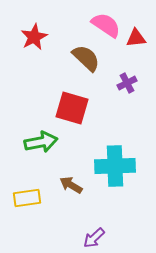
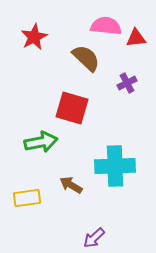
pink semicircle: moved 1 px down; rotated 28 degrees counterclockwise
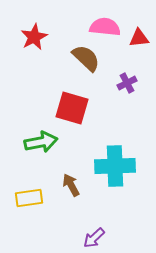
pink semicircle: moved 1 px left, 1 px down
red triangle: moved 3 px right
brown arrow: rotated 30 degrees clockwise
yellow rectangle: moved 2 px right
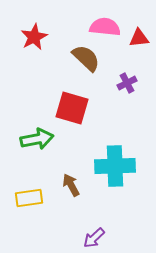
green arrow: moved 4 px left, 3 px up
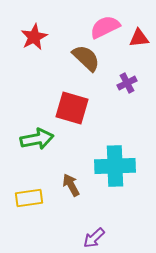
pink semicircle: rotated 32 degrees counterclockwise
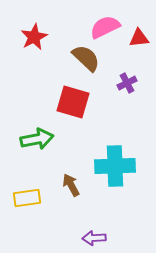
red square: moved 1 px right, 6 px up
yellow rectangle: moved 2 px left
purple arrow: rotated 40 degrees clockwise
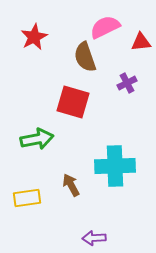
red triangle: moved 2 px right, 4 px down
brown semicircle: moved 1 px left, 1 px up; rotated 152 degrees counterclockwise
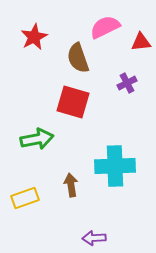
brown semicircle: moved 7 px left, 1 px down
brown arrow: rotated 20 degrees clockwise
yellow rectangle: moved 2 px left; rotated 12 degrees counterclockwise
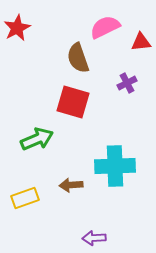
red star: moved 17 px left, 9 px up
green arrow: rotated 12 degrees counterclockwise
brown arrow: rotated 85 degrees counterclockwise
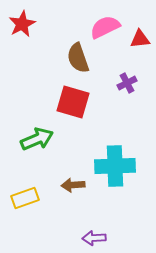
red star: moved 5 px right, 4 px up
red triangle: moved 1 px left, 3 px up
brown arrow: moved 2 px right
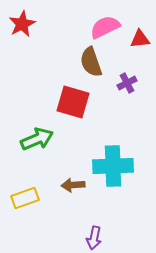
brown semicircle: moved 13 px right, 4 px down
cyan cross: moved 2 px left
purple arrow: rotated 75 degrees counterclockwise
